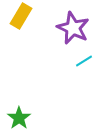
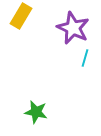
cyan line: moved 1 px right, 3 px up; rotated 42 degrees counterclockwise
green star: moved 17 px right, 6 px up; rotated 25 degrees counterclockwise
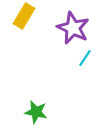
yellow rectangle: moved 3 px right
cyan line: rotated 18 degrees clockwise
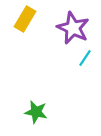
yellow rectangle: moved 1 px right, 3 px down
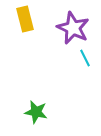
yellow rectangle: rotated 45 degrees counterclockwise
cyan line: rotated 60 degrees counterclockwise
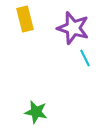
purple star: rotated 8 degrees counterclockwise
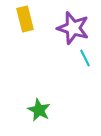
green star: moved 3 px right, 2 px up; rotated 15 degrees clockwise
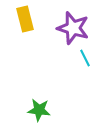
green star: rotated 20 degrees counterclockwise
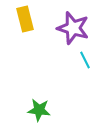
cyan line: moved 2 px down
